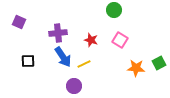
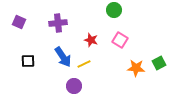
purple cross: moved 10 px up
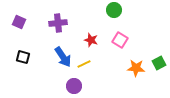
black square: moved 5 px left, 4 px up; rotated 16 degrees clockwise
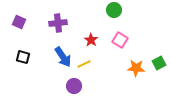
red star: rotated 16 degrees clockwise
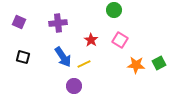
orange star: moved 3 px up
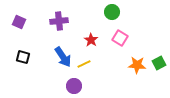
green circle: moved 2 px left, 2 px down
purple cross: moved 1 px right, 2 px up
pink square: moved 2 px up
orange star: moved 1 px right
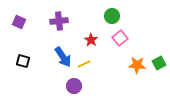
green circle: moved 4 px down
pink square: rotated 21 degrees clockwise
black square: moved 4 px down
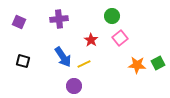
purple cross: moved 2 px up
green square: moved 1 px left
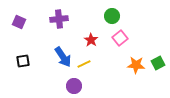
black square: rotated 24 degrees counterclockwise
orange star: moved 1 px left
